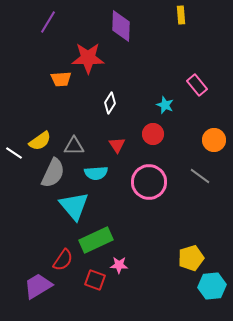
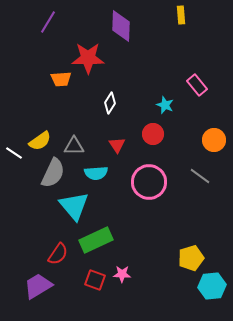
red semicircle: moved 5 px left, 6 px up
pink star: moved 3 px right, 9 px down
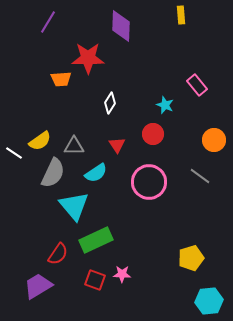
cyan semicircle: rotated 30 degrees counterclockwise
cyan hexagon: moved 3 px left, 15 px down
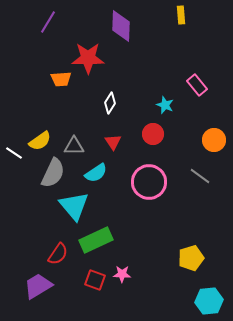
red triangle: moved 4 px left, 3 px up
